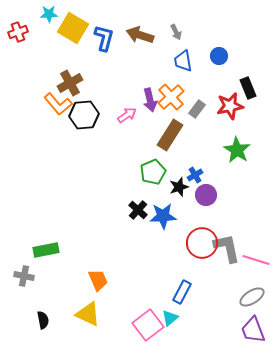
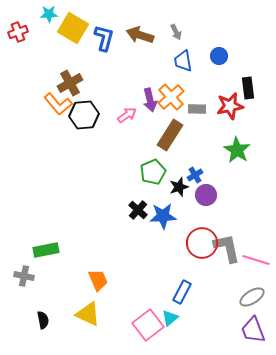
black rectangle: rotated 15 degrees clockwise
gray rectangle: rotated 54 degrees clockwise
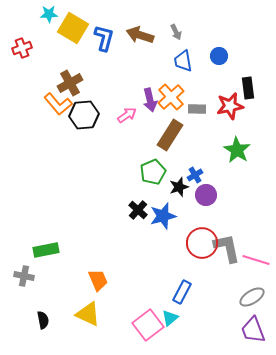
red cross: moved 4 px right, 16 px down
blue star: rotated 12 degrees counterclockwise
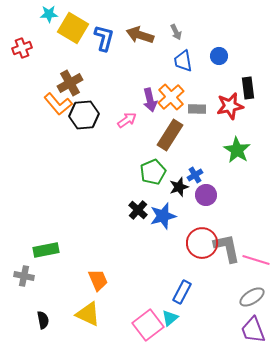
pink arrow: moved 5 px down
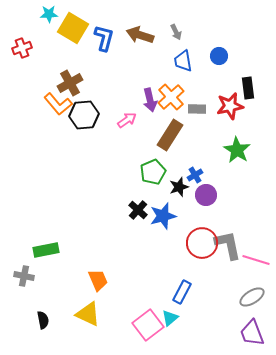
gray L-shape: moved 1 px right, 3 px up
purple trapezoid: moved 1 px left, 3 px down
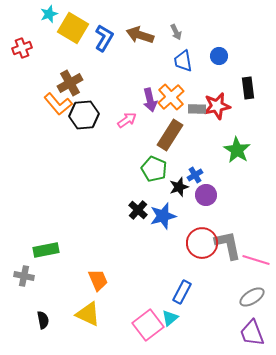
cyan star: rotated 18 degrees counterclockwise
blue L-shape: rotated 16 degrees clockwise
red star: moved 13 px left
green pentagon: moved 1 px right, 3 px up; rotated 25 degrees counterclockwise
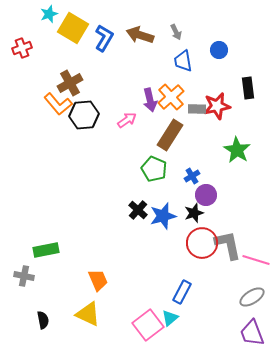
blue circle: moved 6 px up
blue cross: moved 3 px left, 1 px down
black star: moved 15 px right, 26 px down
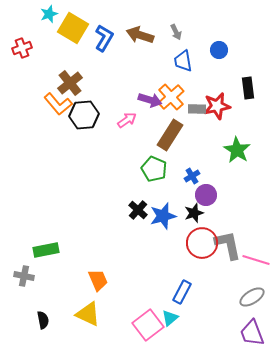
brown cross: rotated 10 degrees counterclockwise
purple arrow: rotated 60 degrees counterclockwise
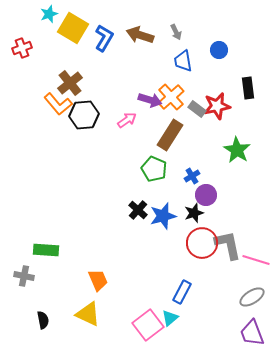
gray rectangle: rotated 36 degrees clockwise
green rectangle: rotated 15 degrees clockwise
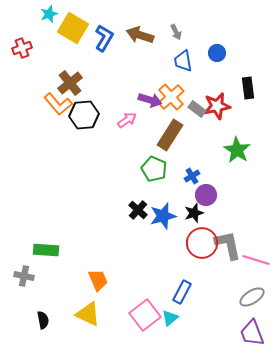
blue circle: moved 2 px left, 3 px down
pink square: moved 3 px left, 10 px up
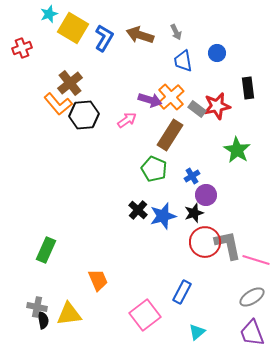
red circle: moved 3 px right, 1 px up
green rectangle: rotated 70 degrees counterclockwise
gray cross: moved 13 px right, 31 px down
yellow triangle: moved 19 px left; rotated 32 degrees counterclockwise
cyan triangle: moved 27 px right, 14 px down
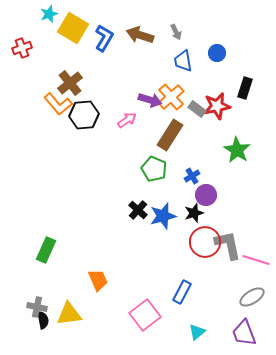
black rectangle: moved 3 px left; rotated 25 degrees clockwise
purple trapezoid: moved 8 px left
